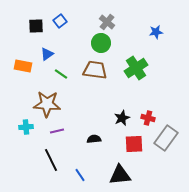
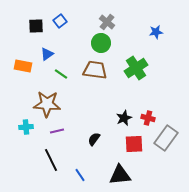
black star: moved 2 px right
black semicircle: rotated 48 degrees counterclockwise
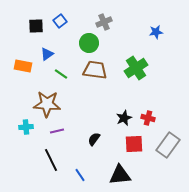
gray cross: moved 3 px left; rotated 28 degrees clockwise
green circle: moved 12 px left
gray rectangle: moved 2 px right, 7 px down
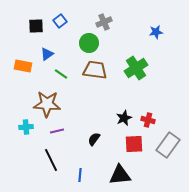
red cross: moved 2 px down
blue line: rotated 40 degrees clockwise
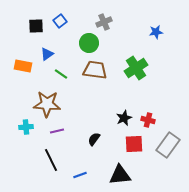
blue line: rotated 64 degrees clockwise
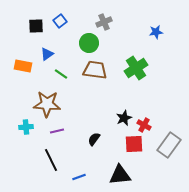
red cross: moved 4 px left, 5 px down; rotated 16 degrees clockwise
gray rectangle: moved 1 px right
blue line: moved 1 px left, 2 px down
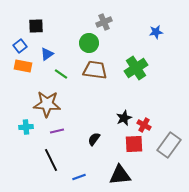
blue square: moved 40 px left, 25 px down
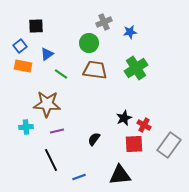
blue star: moved 26 px left
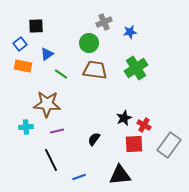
blue square: moved 2 px up
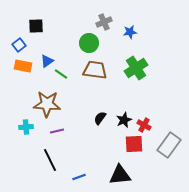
blue square: moved 1 px left, 1 px down
blue triangle: moved 7 px down
black star: moved 2 px down
black semicircle: moved 6 px right, 21 px up
black line: moved 1 px left
